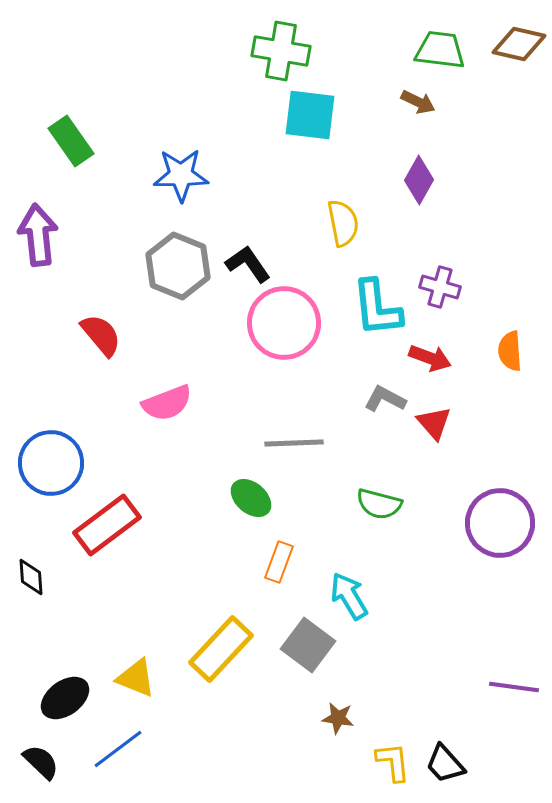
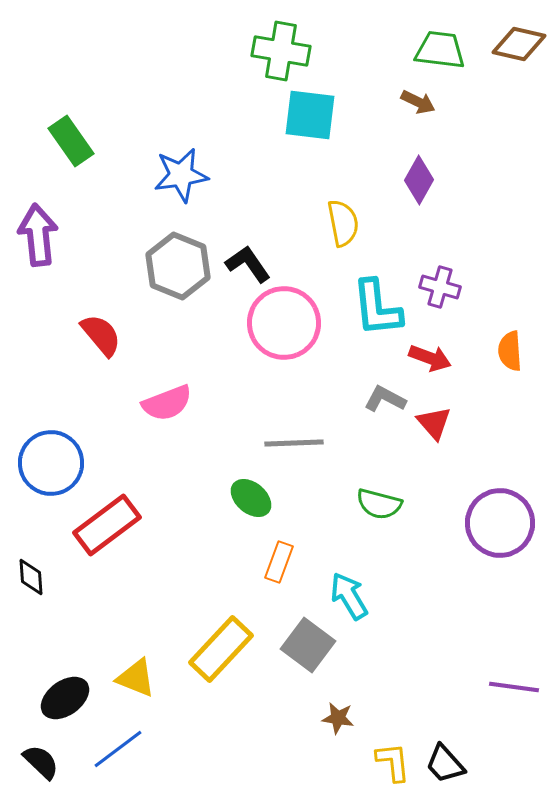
blue star: rotated 8 degrees counterclockwise
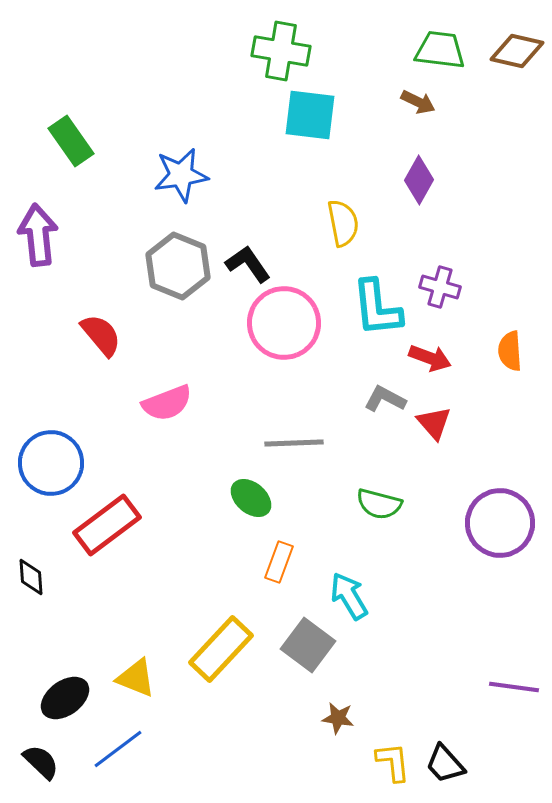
brown diamond: moved 2 px left, 7 px down
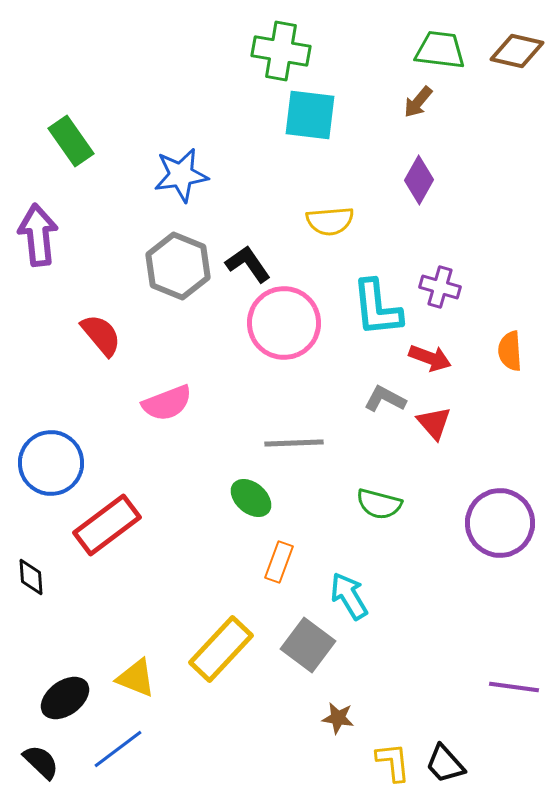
brown arrow: rotated 104 degrees clockwise
yellow semicircle: moved 13 px left, 2 px up; rotated 96 degrees clockwise
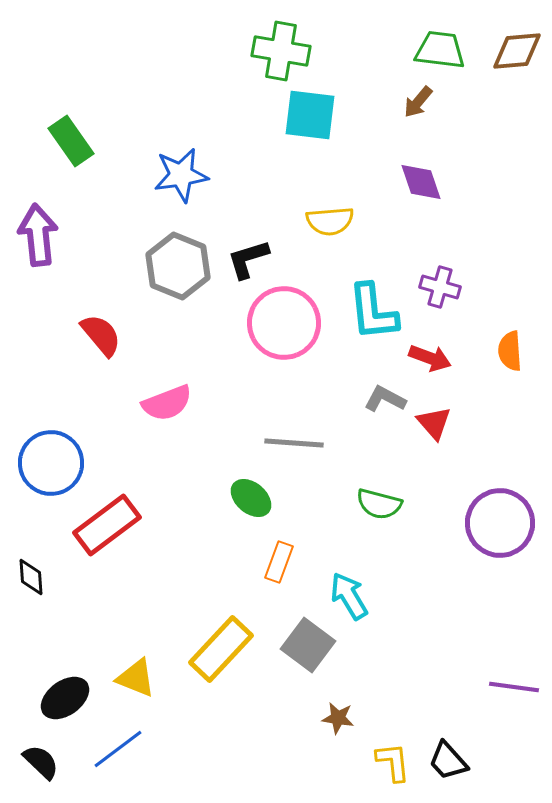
brown diamond: rotated 18 degrees counterclockwise
purple diamond: moved 2 px right, 2 px down; rotated 48 degrees counterclockwise
black L-shape: moved 5 px up; rotated 72 degrees counterclockwise
cyan L-shape: moved 4 px left, 4 px down
gray line: rotated 6 degrees clockwise
black trapezoid: moved 3 px right, 3 px up
